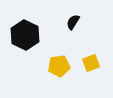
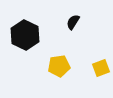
yellow square: moved 10 px right, 5 px down
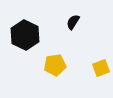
yellow pentagon: moved 4 px left, 1 px up
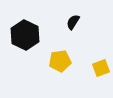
yellow pentagon: moved 5 px right, 4 px up
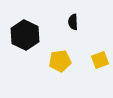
black semicircle: rotated 35 degrees counterclockwise
yellow square: moved 1 px left, 8 px up
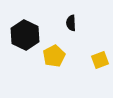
black semicircle: moved 2 px left, 1 px down
yellow pentagon: moved 6 px left, 5 px up; rotated 20 degrees counterclockwise
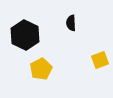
yellow pentagon: moved 13 px left, 13 px down
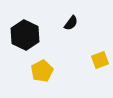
black semicircle: rotated 140 degrees counterclockwise
yellow pentagon: moved 1 px right, 2 px down
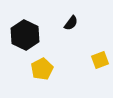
yellow pentagon: moved 2 px up
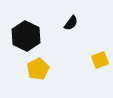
black hexagon: moved 1 px right, 1 px down
yellow pentagon: moved 4 px left
